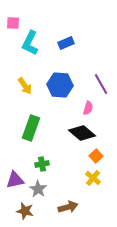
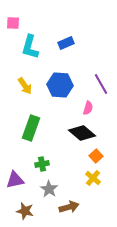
cyan L-shape: moved 4 px down; rotated 10 degrees counterclockwise
gray star: moved 11 px right
brown arrow: moved 1 px right
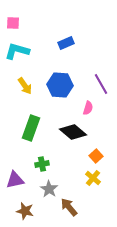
cyan L-shape: moved 13 px left, 4 px down; rotated 90 degrees clockwise
black diamond: moved 9 px left, 1 px up
brown arrow: rotated 114 degrees counterclockwise
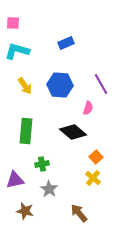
green rectangle: moved 5 px left, 3 px down; rotated 15 degrees counterclockwise
orange square: moved 1 px down
brown arrow: moved 10 px right, 6 px down
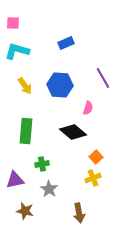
purple line: moved 2 px right, 6 px up
yellow cross: rotated 28 degrees clockwise
brown arrow: rotated 150 degrees counterclockwise
